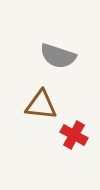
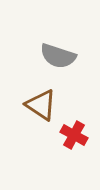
brown triangle: rotated 28 degrees clockwise
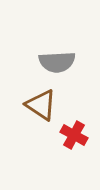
gray semicircle: moved 1 px left, 6 px down; rotated 21 degrees counterclockwise
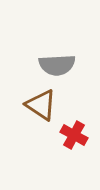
gray semicircle: moved 3 px down
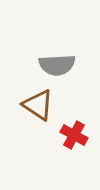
brown triangle: moved 3 px left
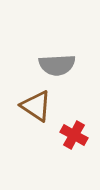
brown triangle: moved 2 px left, 1 px down
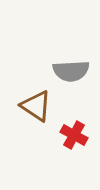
gray semicircle: moved 14 px right, 6 px down
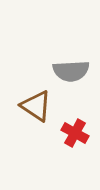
red cross: moved 1 px right, 2 px up
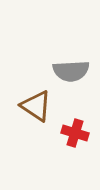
red cross: rotated 12 degrees counterclockwise
